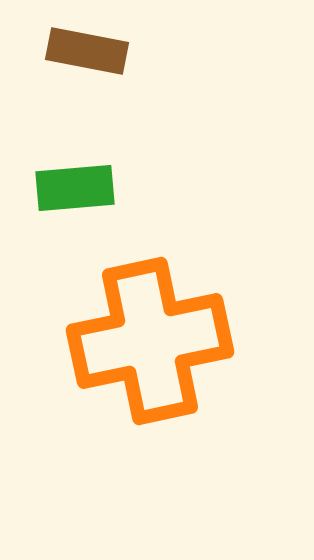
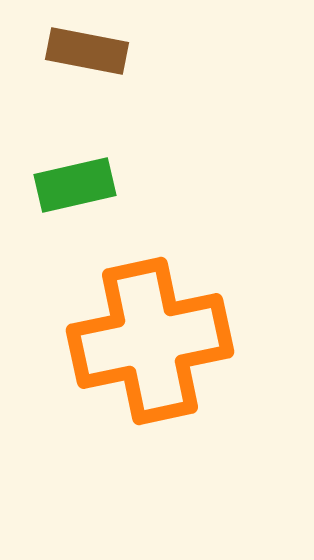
green rectangle: moved 3 px up; rotated 8 degrees counterclockwise
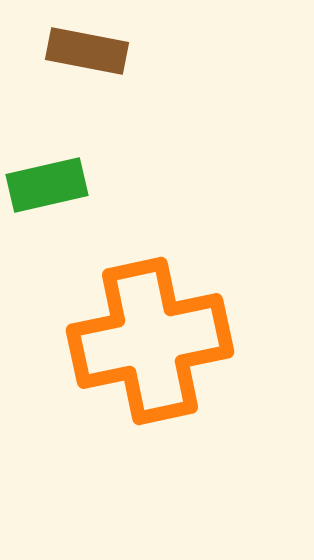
green rectangle: moved 28 px left
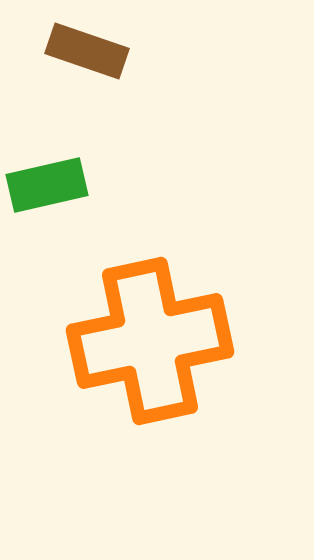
brown rectangle: rotated 8 degrees clockwise
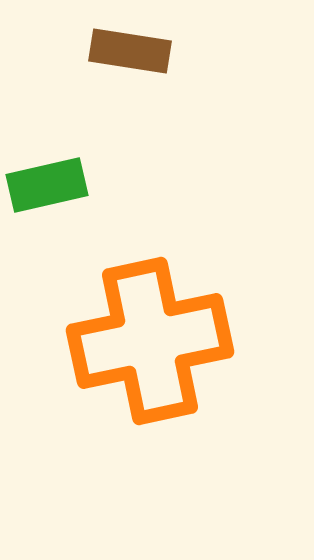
brown rectangle: moved 43 px right; rotated 10 degrees counterclockwise
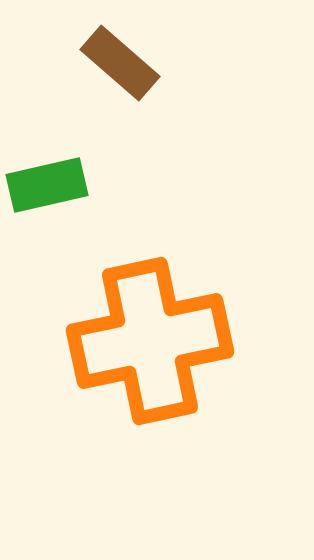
brown rectangle: moved 10 px left, 12 px down; rotated 32 degrees clockwise
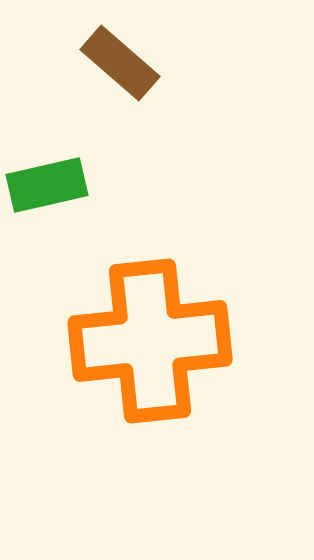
orange cross: rotated 6 degrees clockwise
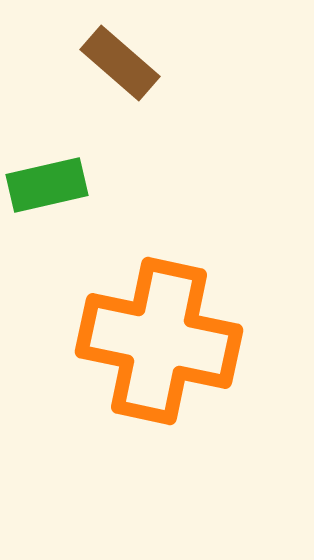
orange cross: moved 9 px right; rotated 18 degrees clockwise
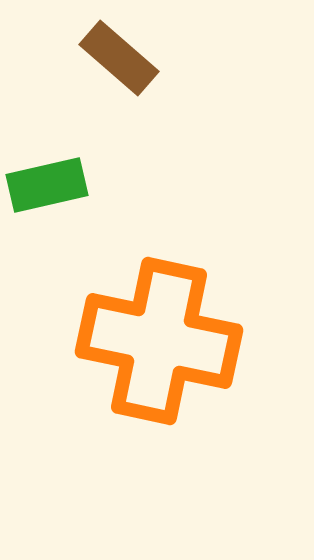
brown rectangle: moved 1 px left, 5 px up
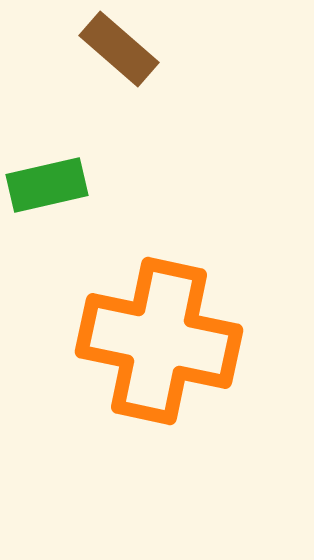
brown rectangle: moved 9 px up
